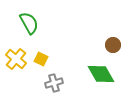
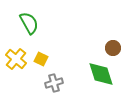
brown circle: moved 3 px down
green diamond: rotated 12 degrees clockwise
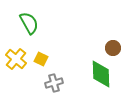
green diamond: rotated 16 degrees clockwise
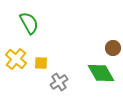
yellow square: moved 4 px down; rotated 24 degrees counterclockwise
green diamond: moved 1 px up; rotated 28 degrees counterclockwise
gray cross: moved 5 px right, 1 px up; rotated 18 degrees counterclockwise
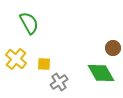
yellow square: moved 3 px right, 1 px down
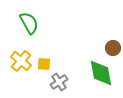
yellow cross: moved 5 px right, 2 px down
green diamond: rotated 20 degrees clockwise
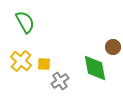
green semicircle: moved 4 px left, 1 px up
brown circle: moved 1 px up
green diamond: moved 6 px left, 5 px up
gray cross: moved 1 px right, 1 px up
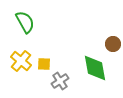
brown circle: moved 3 px up
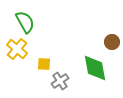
brown circle: moved 1 px left, 2 px up
yellow cross: moved 4 px left, 12 px up
